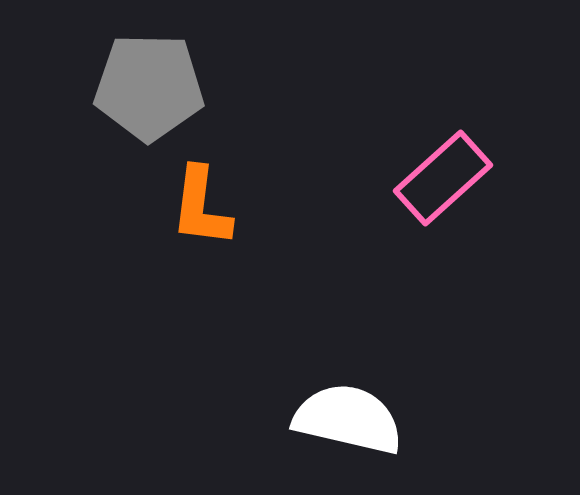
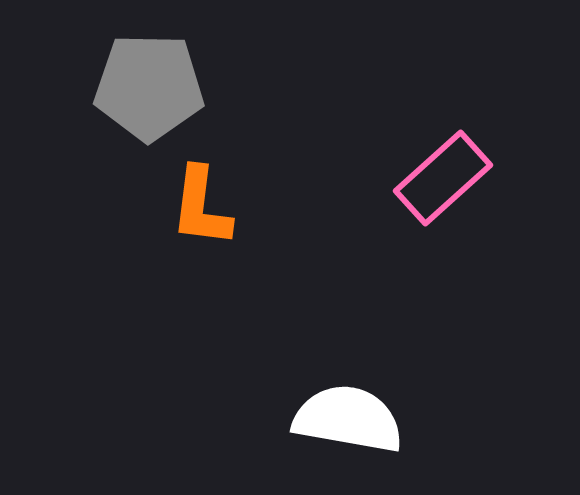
white semicircle: rotated 3 degrees counterclockwise
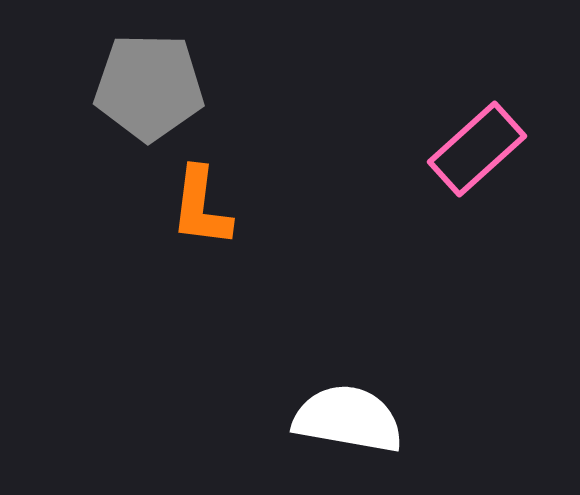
pink rectangle: moved 34 px right, 29 px up
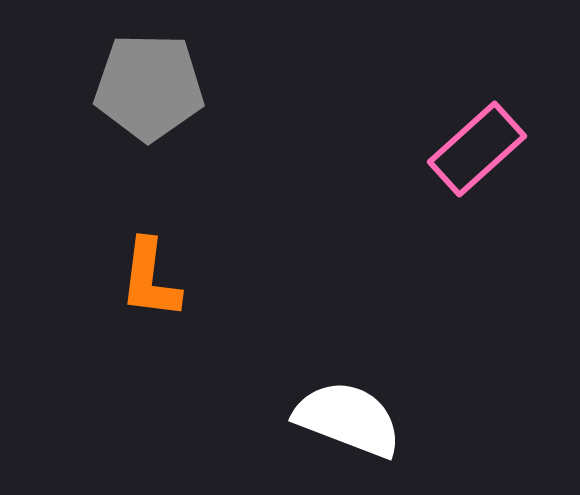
orange L-shape: moved 51 px left, 72 px down
white semicircle: rotated 11 degrees clockwise
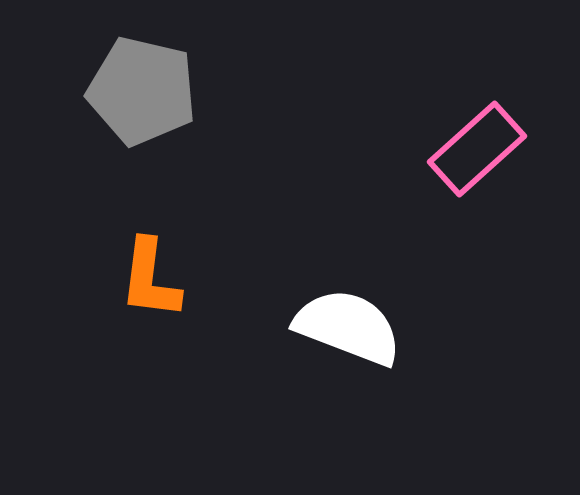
gray pentagon: moved 7 px left, 4 px down; rotated 12 degrees clockwise
white semicircle: moved 92 px up
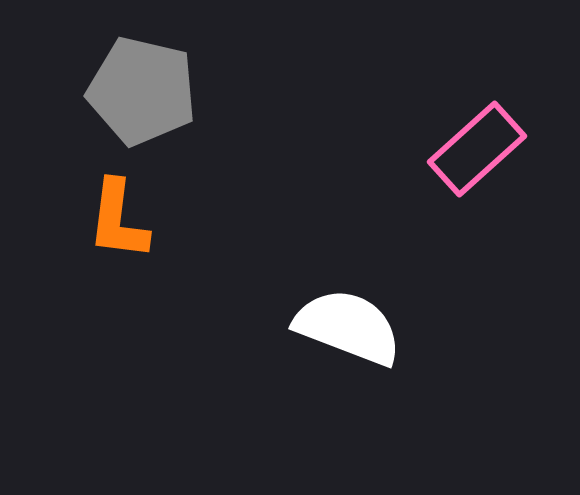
orange L-shape: moved 32 px left, 59 px up
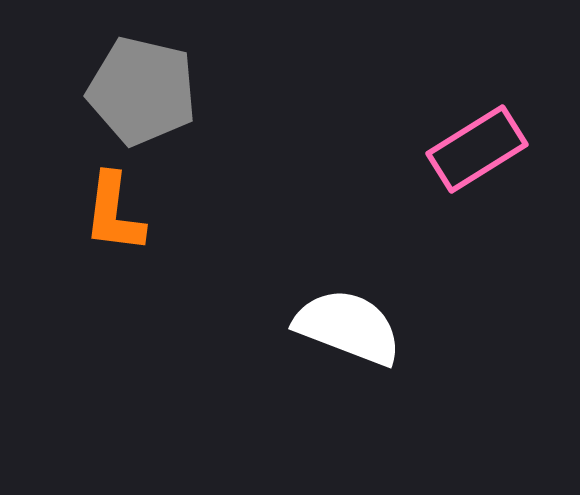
pink rectangle: rotated 10 degrees clockwise
orange L-shape: moved 4 px left, 7 px up
